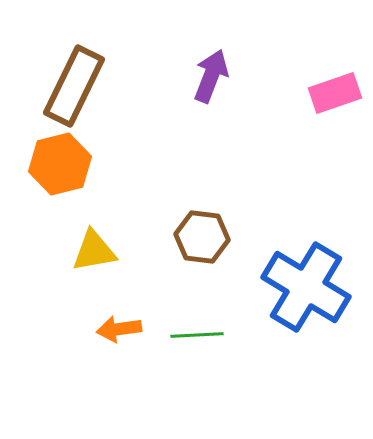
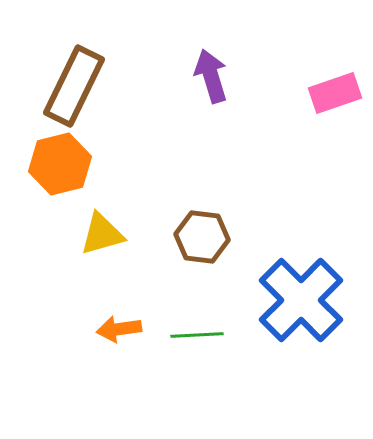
purple arrow: rotated 38 degrees counterclockwise
yellow triangle: moved 8 px right, 17 px up; rotated 6 degrees counterclockwise
blue cross: moved 5 px left, 13 px down; rotated 14 degrees clockwise
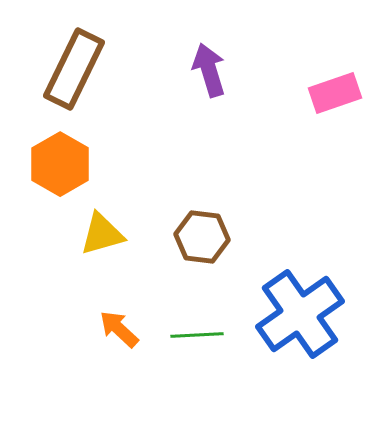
purple arrow: moved 2 px left, 6 px up
brown rectangle: moved 17 px up
orange hexagon: rotated 16 degrees counterclockwise
blue cross: moved 1 px left, 14 px down; rotated 10 degrees clockwise
orange arrow: rotated 51 degrees clockwise
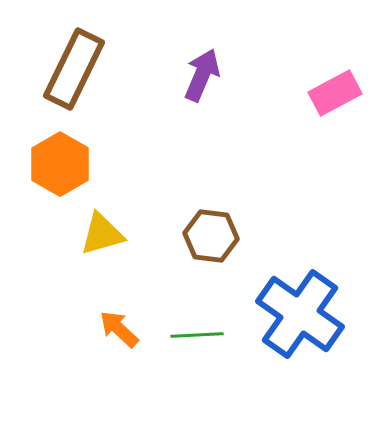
purple arrow: moved 7 px left, 5 px down; rotated 40 degrees clockwise
pink rectangle: rotated 9 degrees counterclockwise
brown hexagon: moved 9 px right, 1 px up
blue cross: rotated 20 degrees counterclockwise
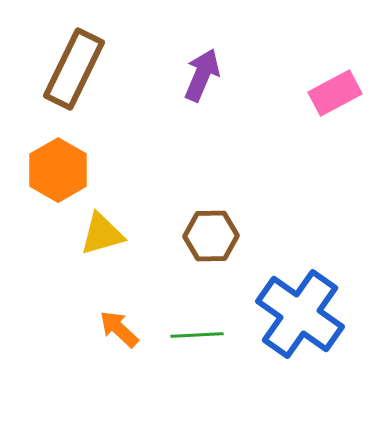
orange hexagon: moved 2 px left, 6 px down
brown hexagon: rotated 8 degrees counterclockwise
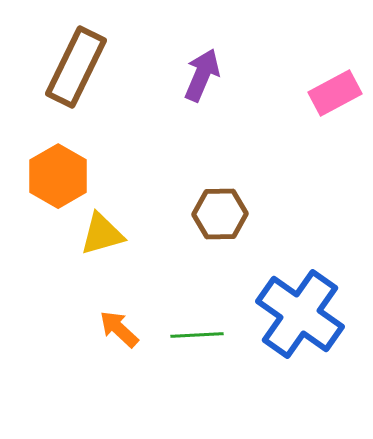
brown rectangle: moved 2 px right, 2 px up
orange hexagon: moved 6 px down
brown hexagon: moved 9 px right, 22 px up
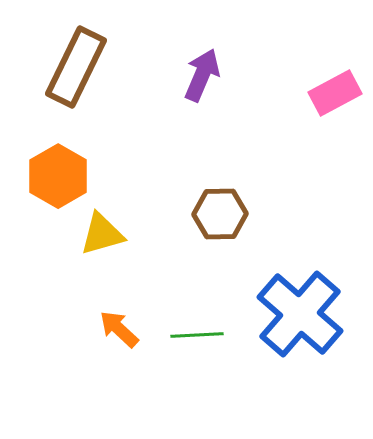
blue cross: rotated 6 degrees clockwise
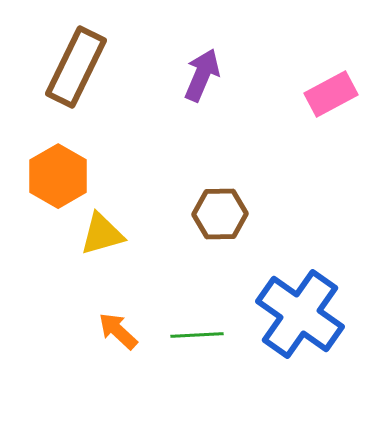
pink rectangle: moved 4 px left, 1 px down
blue cross: rotated 6 degrees counterclockwise
orange arrow: moved 1 px left, 2 px down
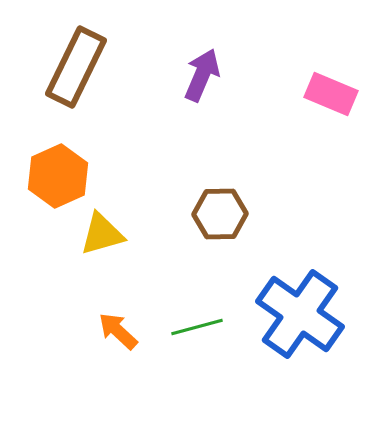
pink rectangle: rotated 51 degrees clockwise
orange hexagon: rotated 6 degrees clockwise
green line: moved 8 px up; rotated 12 degrees counterclockwise
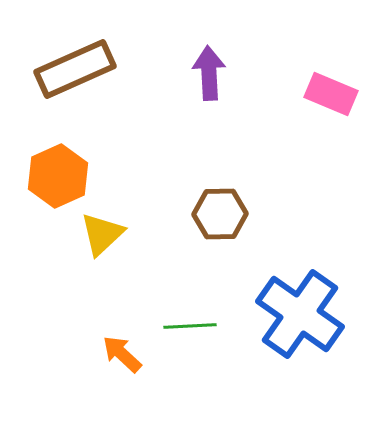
brown rectangle: moved 1 px left, 2 px down; rotated 40 degrees clockwise
purple arrow: moved 7 px right, 2 px up; rotated 26 degrees counterclockwise
yellow triangle: rotated 27 degrees counterclockwise
green line: moved 7 px left, 1 px up; rotated 12 degrees clockwise
orange arrow: moved 4 px right, 23 px down
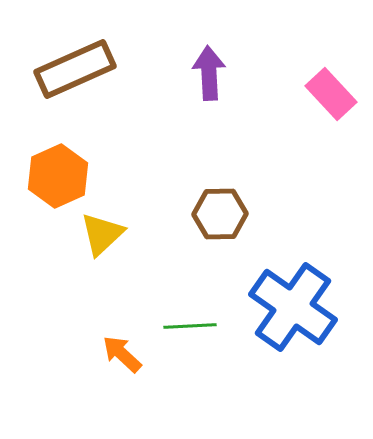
pink rectangle: rotated 24 degrees clockwise
blue cross: moved 7 px left, 7 px up
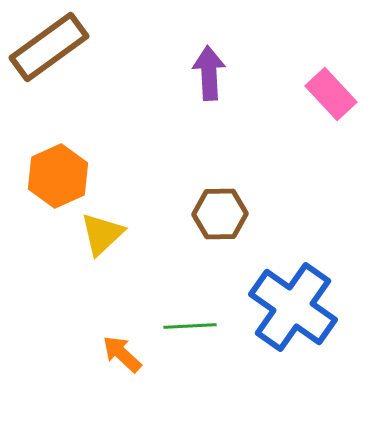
brown rectangle: moved 26 px left, 22 px up; rotated 12 degrees counterclockwise
